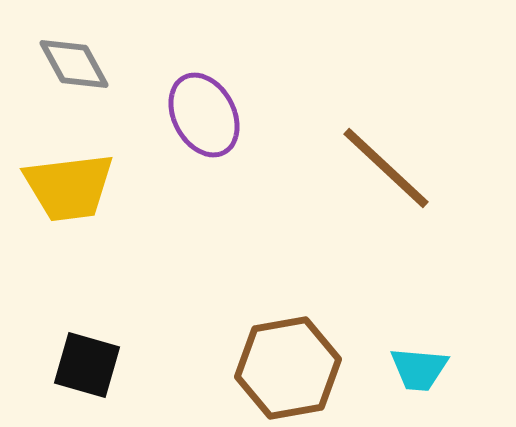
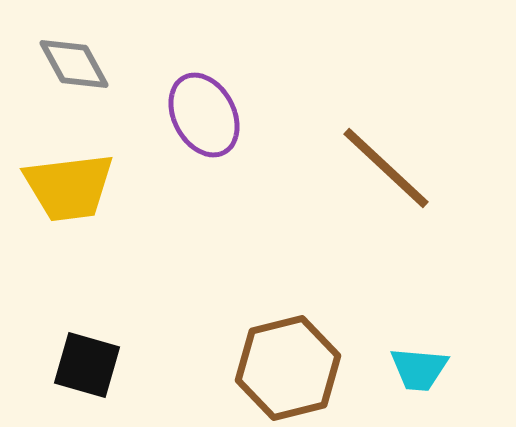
brown hexagon: rotated 4 degrees counterclockwise
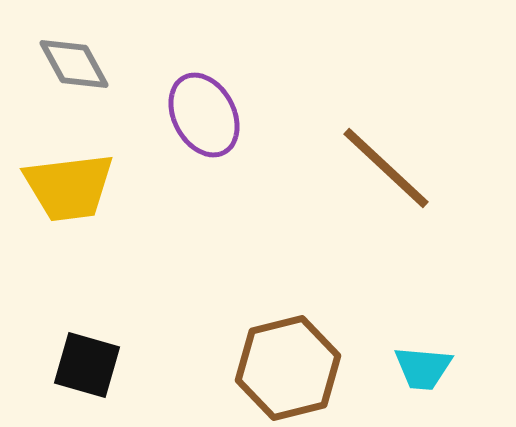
cyan trapezoid: moved 4 px right, 1 px up
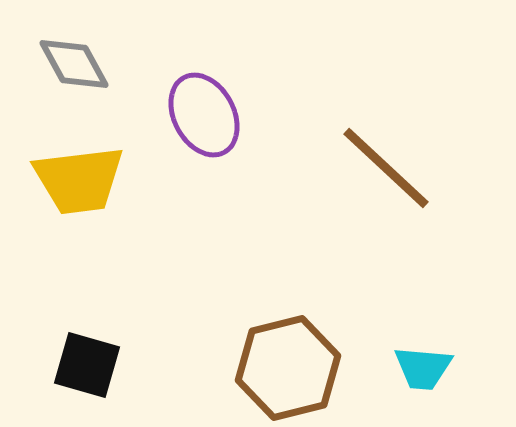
yellow trapezoid: moved 10 px right, 7 px up
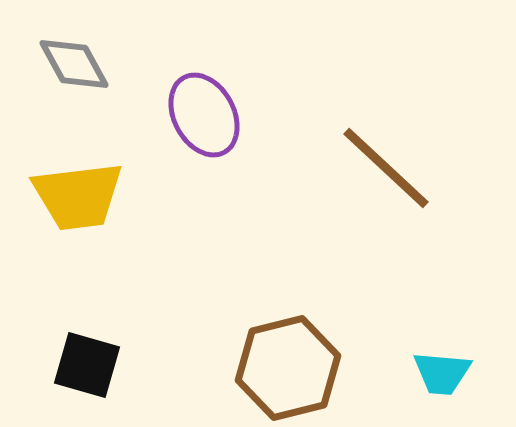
yellow trapezoid: moved 1 px left, 16 px down
cyan trapezoid: moved 19 px right, 5 px down
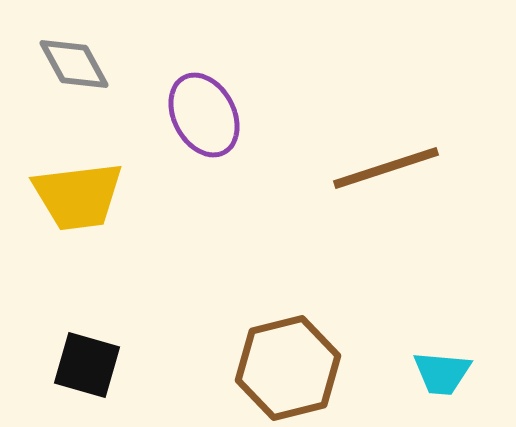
brown line: rotated 61 degrees counterclockwise
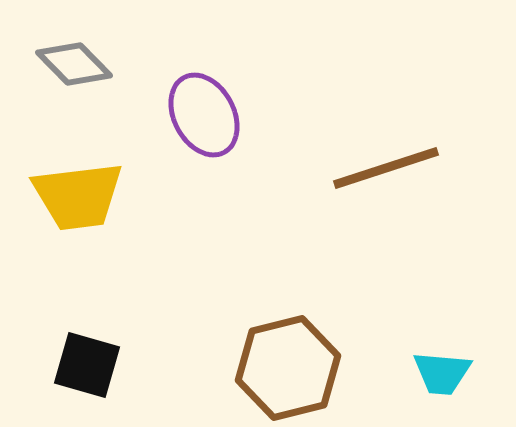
gray diamond: rotated 16 degrees counterclockwise
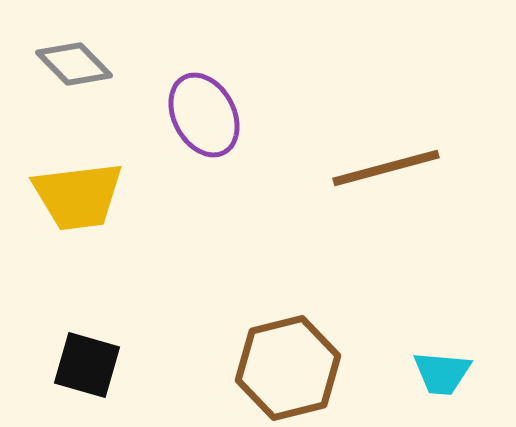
brown line: rotated 3 degrees clockwise
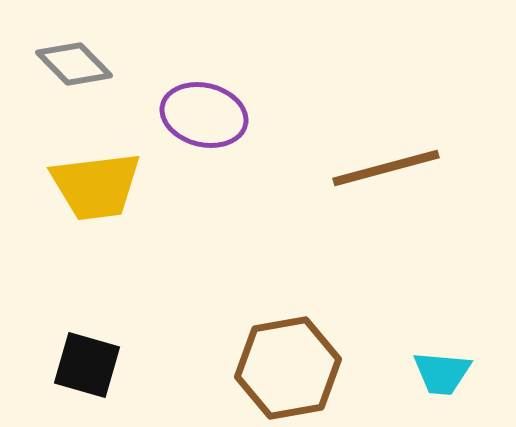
purple ellipse: rotated 48 degrees counterclockwise
yellow trapezoid: moved 18 px right, 10 px up
brown hexagon: rotated 4 degrees clockwise
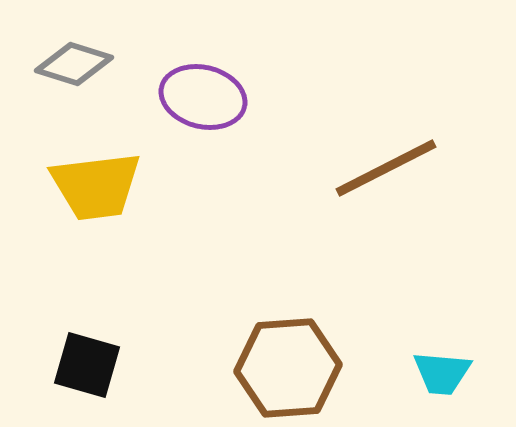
gray diamond: rotated 28 degrees counterclockwise
purple ellipse: moved 1 px left, 18 px up
brown line: rotated 12 degrees counterclockwise
brown hexagon: rotated 6 degrees clockwise
